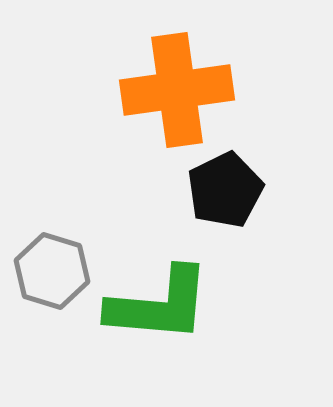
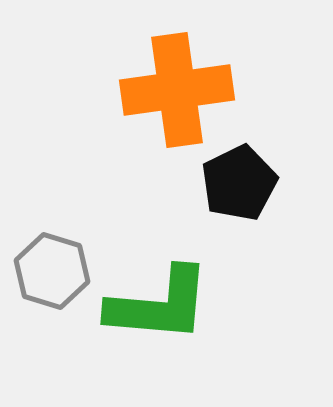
black pentagon: moved 14 px right, 7 px up
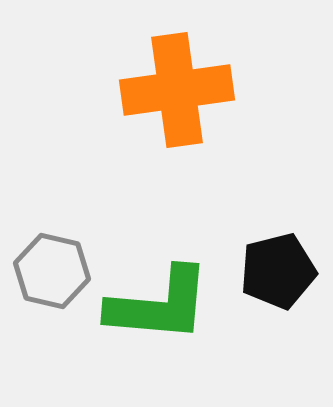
black pentagon: moved 39 px right, 88 px down; rotated 12 degrees clockwise
gray hexagon: rotated 4 degrees counterclockwise
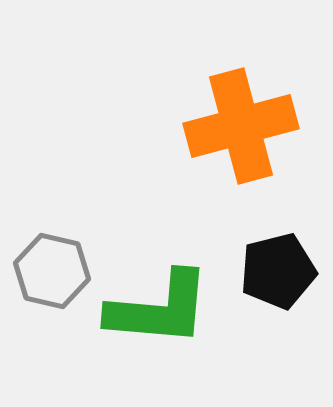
orange cross: moved 64 px right, 36 px down; rotated 7 degrees counterclockwise
green L-shape: moved 4 px down
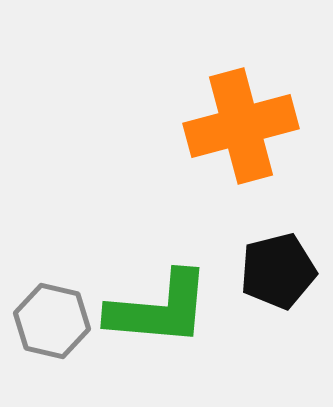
gray hexagon: moved 50 px down
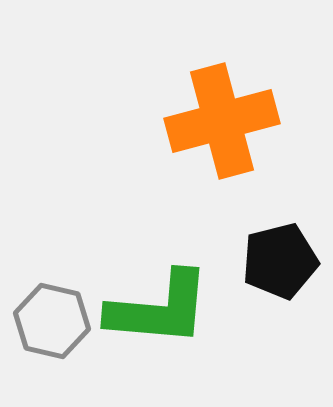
orange cross: moved 19 px left, 5 px up
black pentagon: moved 2 px right, 10 px up
